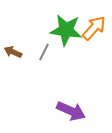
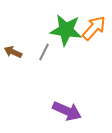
purple arrow: moved 4 px left
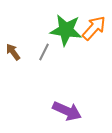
brown arrow: rotated 30 degrees clockwise
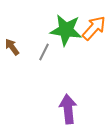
brown arrow: moved 1 px left, 5 px up
purple arrow: moved 1 px right, 2 px up; rotated 120 degrees counterclockwise
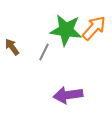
purple arrow: moved 14 px up; rotated 92 degrees counterclockwise
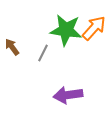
gray line: moved 1 px left, 1 px down
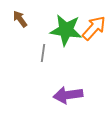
brown arrow: moved 8 px right, 28 px up
gray line: rotated 18 degrees counterclockwise
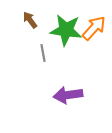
brown arrow: moved 10 px right, 1 px down
gray line: rotated 18 degrees counterclockwise
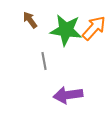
gray line: moved 1 px right, 8 px down
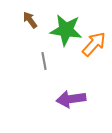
orange arrow: moved 16 px down
purple arrow: moved 3 px right, 4 px down
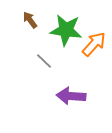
gray line: rotated 36 degrees counterclockwise
purple arrow: moved 3 px up; rotated 12 degrees clockwise
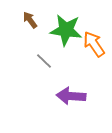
orange arrow: rotated 76 degrees counterclockwise
